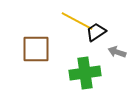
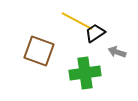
black trapezoid: moved 1 px left, 1 px down
brown square: moved 3 px right, 2 px down; rotated 20 degrees clockwise
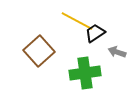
brown square: rotated 28 degrees clockwise
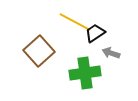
yellow line: moved 2 px left, 1 px down
gray arrow: moved 6 px left, 1 px down
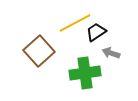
yellow line: moved 1 px down; rotated 56 degrees counterclockwise
black trapezoid: moved 1 px right, 1 px up
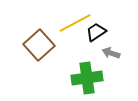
brown square: moved 6 px up
green cross: moved 2 px right, 5 px down
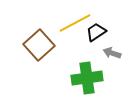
gray arrow: moved 1 px right
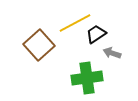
black trapezoid: moved 2 px down
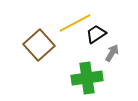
gray arrow: rotated 102 degrees clockwise
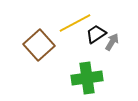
gray arrow: moved 11 px up
